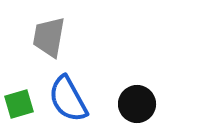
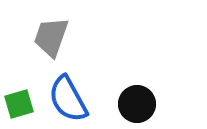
gray trapezoid: moved 2 px right; rotated 9 degrees clockwise
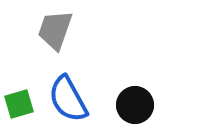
gray trapezoid: moved 4 px right, 7 px up
black circle: moved 2 px left, 1 px down
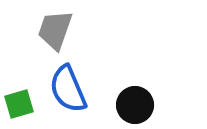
blue semicircle: moved 10 px up; rotated 6 degrees clockwise
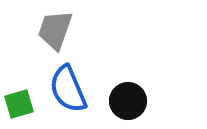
black circle: moved 7 px left, 4 px up
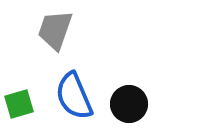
blue semicircle: moved 6 px right, 7 px down
black circle: moved 1 px right, 3 px down
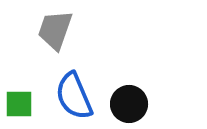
green square: rotated 16 degrees clockwise
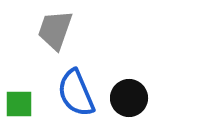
blue semicircle: moved 2 px right, 3 px up
black circle: moved 6 px up
